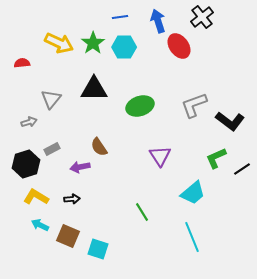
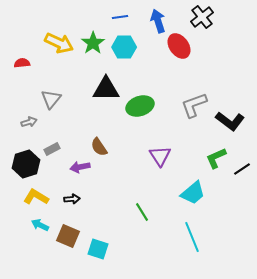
black triangle: moved 12 px right
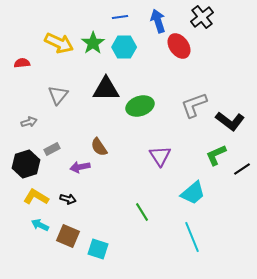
gray triangle: moved 7 px right, 4 px up
green L-shape: moved 3 px up
black arrow: moved 4 px left; rotated 21 degrees clockwise
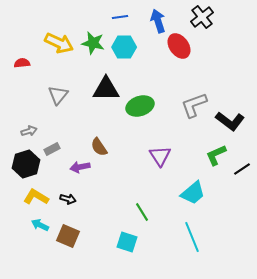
green star: rotated 25 degrees counterclockwise
gray arrow: moved 9 px down
cyan square: moved 29 px right, 7 px up
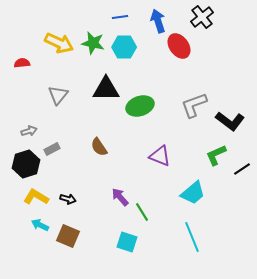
purple triangle: rotated 35 degrees counterclockwise
purple arrow: moved 40 px right, 30 px down; rotated 60 degrees clockwise
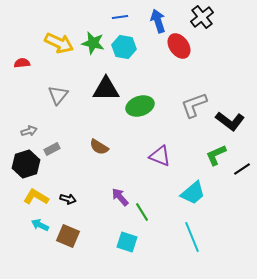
cyan hexagon: rotated 10 degrees clockwise
brown semicircle: rotated 24 degrees counterclockwise
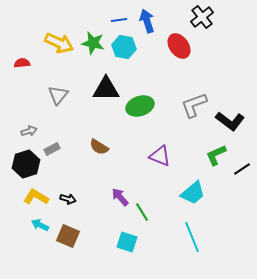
blue line: moved 1 px left, 3 px down
blue arrow: moved 11 px left
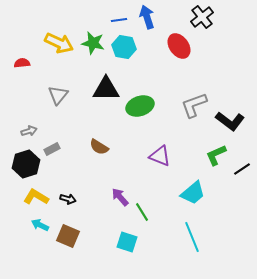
blue arrow: moved 4 px up
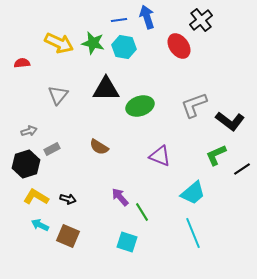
black cross: moved 1 px left, 3 px down
cyan line: moved 1 px right, 4 px up
